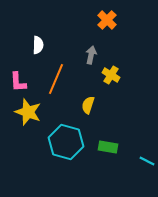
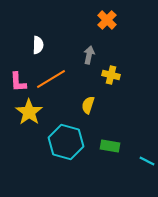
gray arrow: moved 2 px left
yellow cross: rotated 18 degrees counterclockwise
orange line: moved 5 px left; rotated 36 degrees clockwise
yellow star: moved 1 px right; rotated 16 degrees clockwise
green rectangle: moved 2 px right, 1 px up
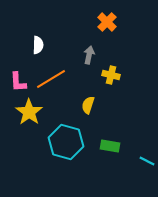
orange cross: moved 2 px down
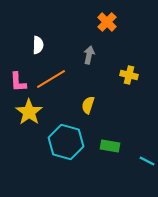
yellow cross: moved 18 px right
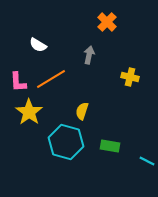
white semicircle: rotated 120 degrees clockwise
yellow cross: moved 1 px right, 2 px down
yellow semicircle: moved 6 px left, 6 px down
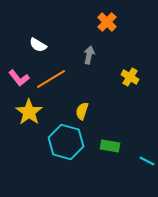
yellow cross: rotated 18 degrees clockwise
pink L-shape: moved 1 px right, 4 px up; rotated 35 degrees counterclockwise
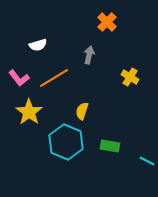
white semicircle: rotated 48 degrees counterclockwise
orange line: moved 3 px right, 1 px up
cyan hexagon: rotated 8 degrees clockwise
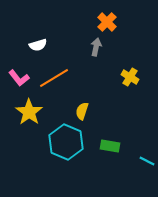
gray arrow: moved 7 px right, 8 px up
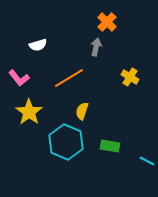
orange line: moved 15 px right
